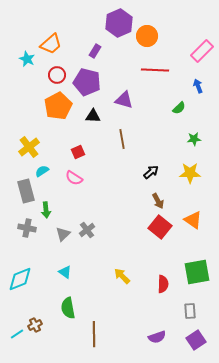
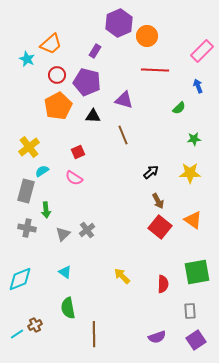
brown line at (122, 139): moved 1 px right, 4 px up; rotated 12 degrees counterclockwise
gray rectangle at (26, 191): rotated 30 degrees clockwise
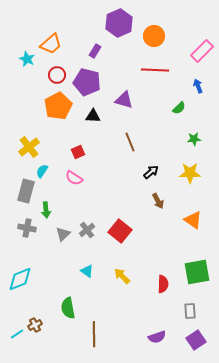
orange circle at (147, 36): moved 7 px right
brown line at (123, 135): moved 7 px right, 7 px down
cyan semicircle at (42, 171): rotated 24 degrees counterclockwise
red square at (160, 227): moved 40 px left, 4 px down
cyan triangle at (65, 272): moved 22 px right, 1 px up
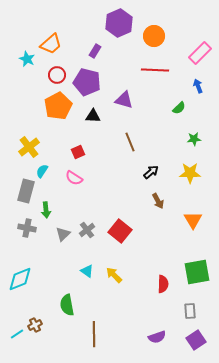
pink rectangle at (202, 51): moved 2 px left, 2 px down
orange triangle at (193, 220): rotated 24 degrees clockwise
yellow arrow at (122, 276): moved 8 px left, 1 px up
green semicircle at (68, 308): moved 1 px left, 3 px up
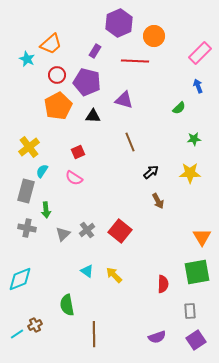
red line at (155, 70): moved 20 px left, 9 px up
orange triangle at (193, 220): moved 9 px right, 17 px down
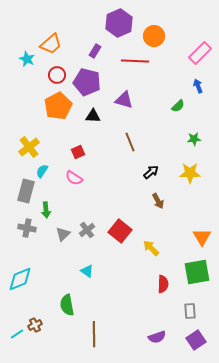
green semicircle at (179, 108): moved 1 px left, 2 px up
yellow arrow at (114, 275): moved 37 px right, 27 px up
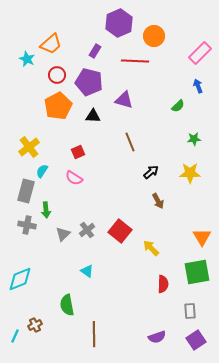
purple pentagon at (87, 82): moved 2 px right
gray cross at (27, 228): moved 3 px up
cyan line at (17, 334): moved 2 px left, 2 px down; rotated 32 degrees counterclockwise
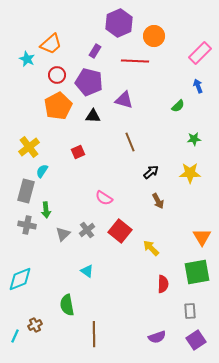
pink semicircle at (74, 178): moved 30 px right, 20 px down
